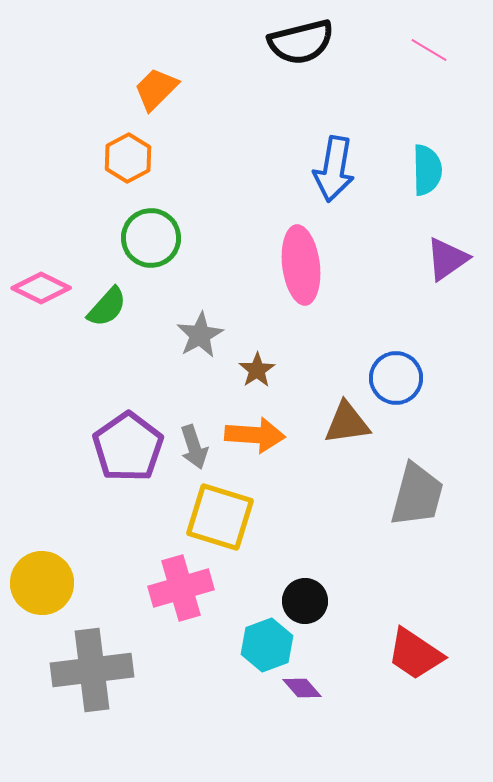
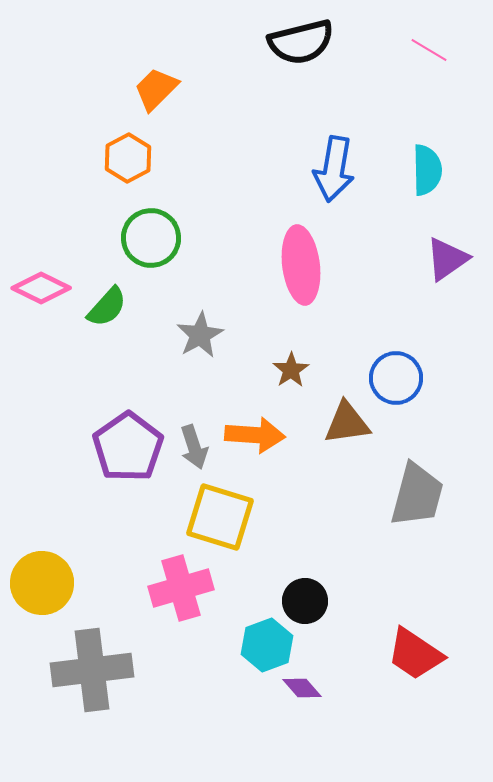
brown star: moved 34 px right
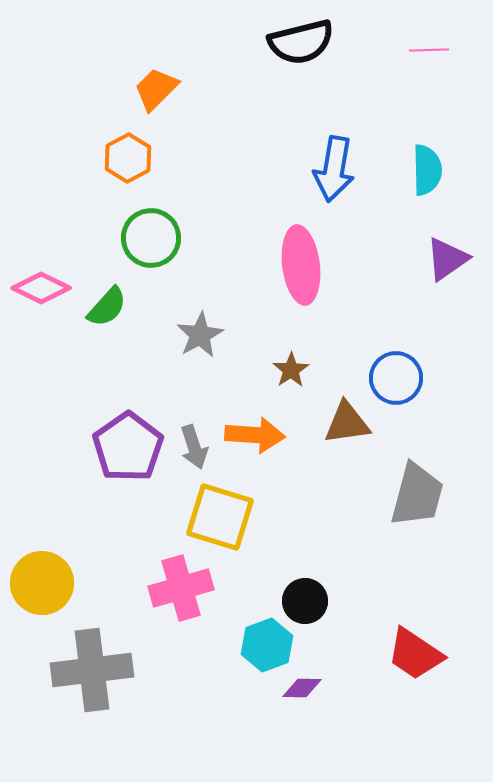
pink line: rotated 33 degrees counterclockwise
purple diamond: rotated 48 degrees counterclockwise
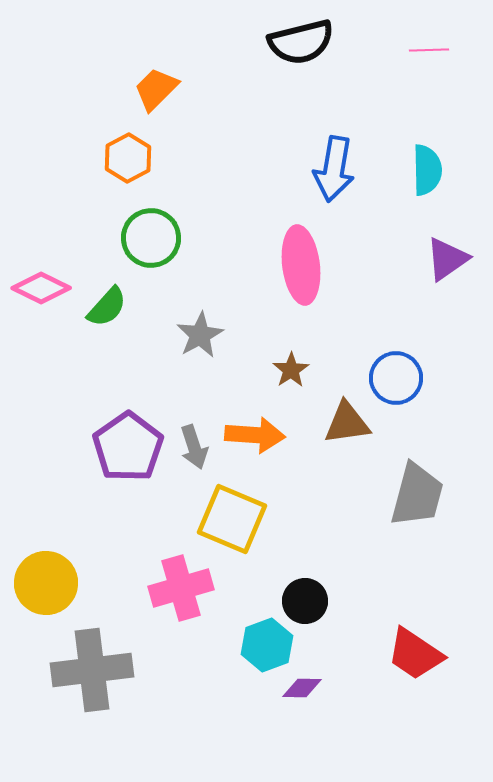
yellow square: moved 12 px right, 2 px down; rotated 6 degrees clockwise
yellow circle: moved 4 px right
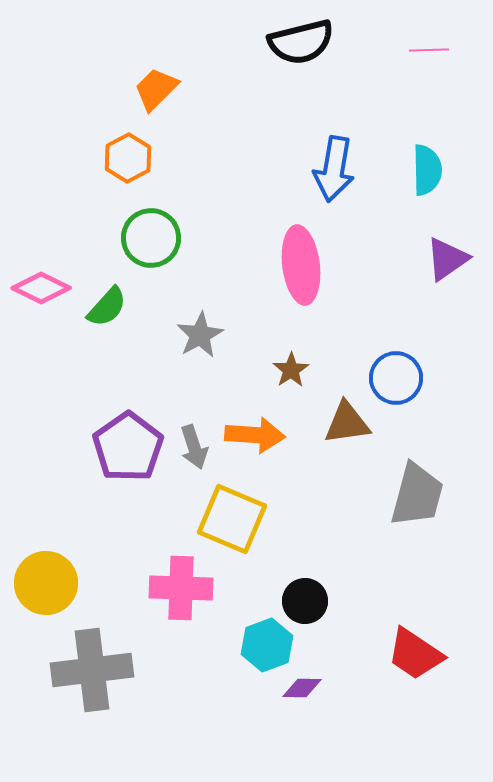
pink cross: rotated 18 degrees clockwise
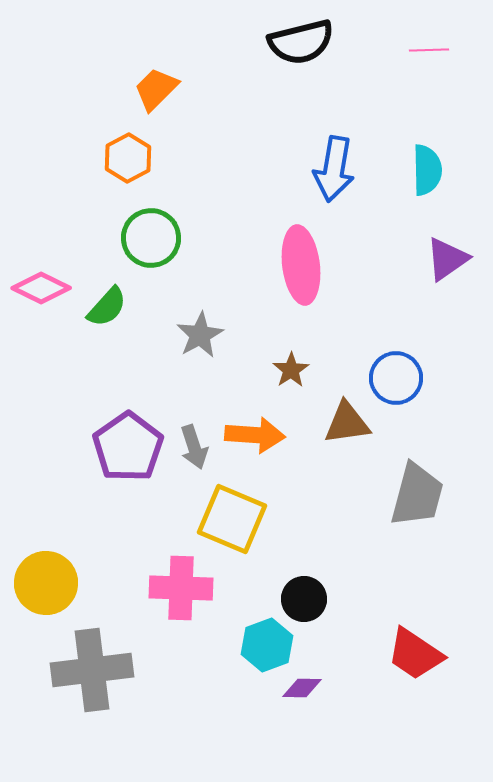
black circle: moved 1 px left, 2 px up
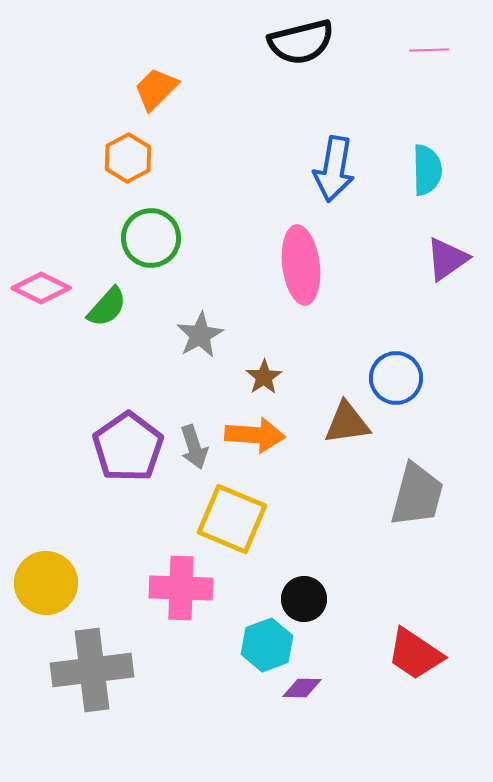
brown star: moved 27 px left, 7 px down
